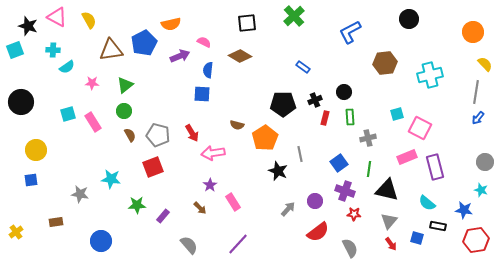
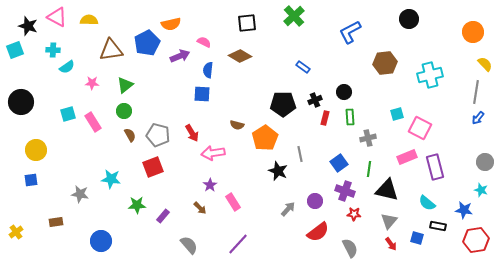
yellow semicircle at (89, 20): rotated 60 degrees counterclockwise
blue pentagon at (144, 43): moved 3 px right
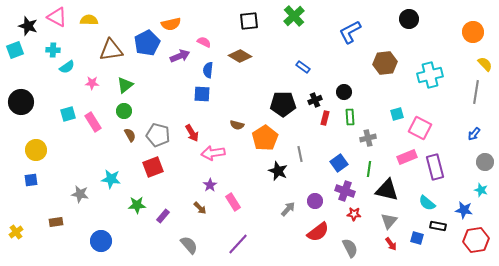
black square at (247, 23): moved 2 px right, 2 px up
blue arrow at (478, 118): moved 4 px left, 16 px down
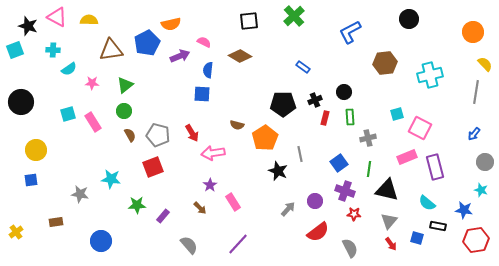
cyan semicircle at (67, 67): moved 2 px right, 2 px down
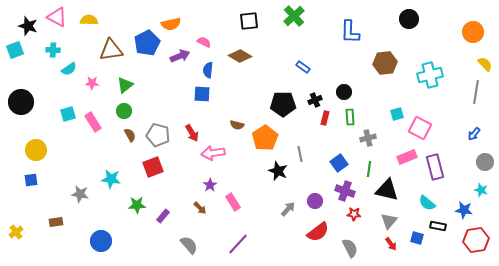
blue L-shape at (350, 32): rotated 60 degrees counterclockwise
